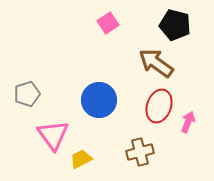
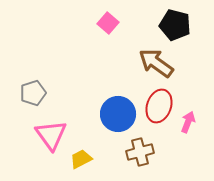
pink square: rotated 15 degrees counterclockwise
gray pentagon: moved 6 px right, 1 px up
blue circle: moved 19 px right, 14 px down
pink triangle: moved 2 px left
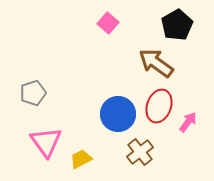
black pentagon: moved 2 px right; rotated 28 degrees clockwise
pink arrow: rotated 15 degrees clockwise
pink triangle: moved 5 px left, 7 px down
brown cross: rotated 24 degrees counterclockwise
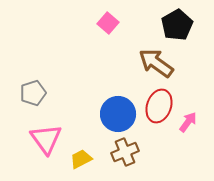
pink triangle: moved 3 px up
brown cross: moved 15 px left; rotated 16 degrees clockwise
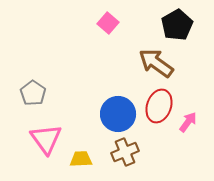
gray pentagon: rotated 20 degrees counterclockwise
yellow trapezoid: rotated 25 degrees clockwise
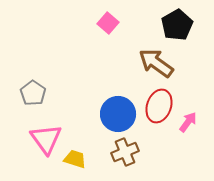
yellow trapezoid: moved 6 px left; rotated 20 degrees clockwise
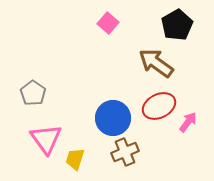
red ellipse: rotated 44 degrees clockwise
blue circle: moved 5 px left, 4 px down
yellow trapezoid: rotated 90 degrees counterclockwise
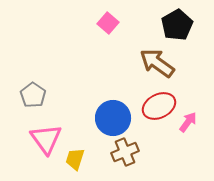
brown arrow: moved 1 px right
gray pentagon: moved 2 px down
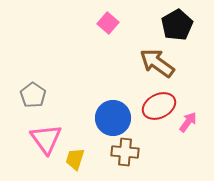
brown cross: rotated 28 degrees clockwise
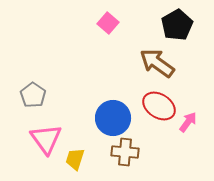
red ellipse: rotated 60 degrees clockwise
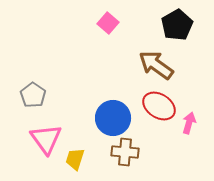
brown arrow: moved 1 px left, 2 px down
pink arrow: moved 1 px right, 1 px down; rotated 20 degrees counterclockwise
